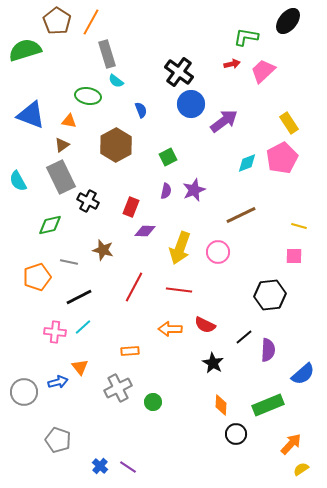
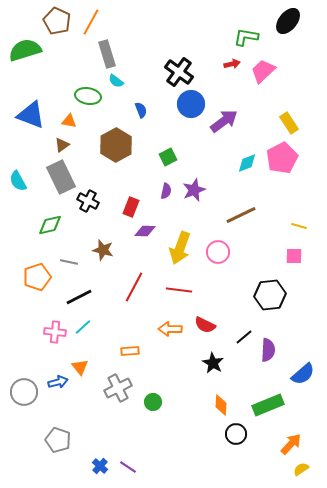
brown pentagon at (57, 21): rotated 8 degrees counterclockwise
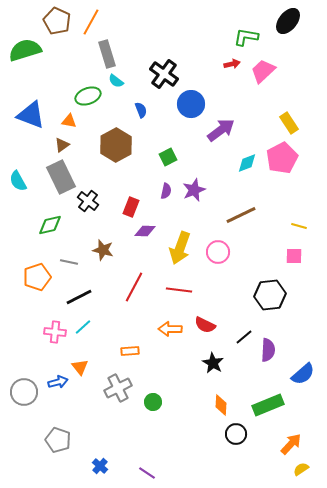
black cross at (179, 72): moved 15 px left, 2 px down
green ellipse at (88, 96): rotated 30 degrees counterclockwise
purple arrow at (224, 121): moved 3 px left, 9 px down
black cross at (88, 201): rotated 10 degrees clockwise
purple line at (128, 467): moved 19 px right, 6 px down
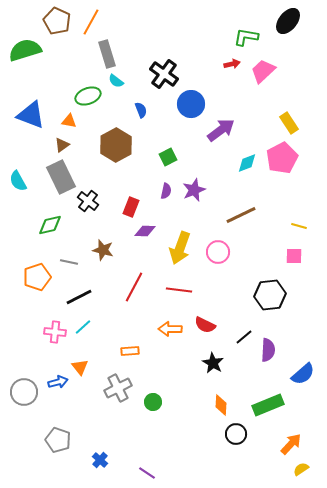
blue cross at (100, 466): moved 6 px up
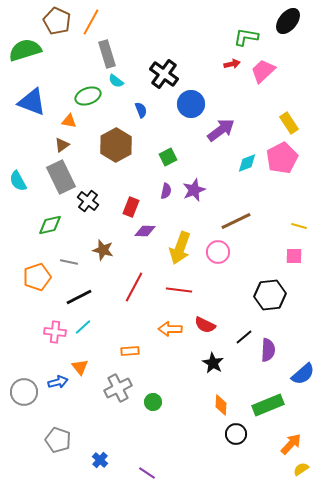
blue triangle at (31, 115): moved 1 px right, 13 px up
brown line at (241, 215): moved 5 px left, 6 px down
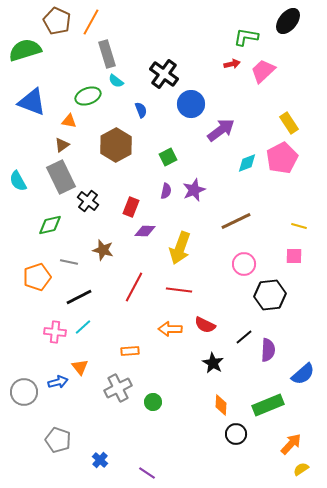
pink circle at (218, 252): moved 26 px right, 12 px down
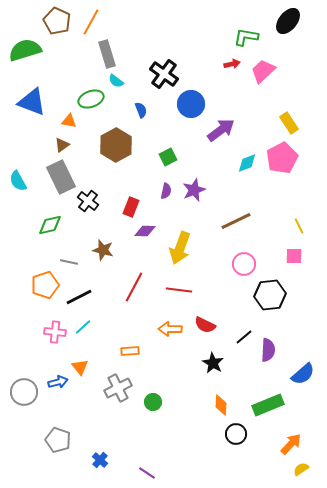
green ellipse at (88, 96): moved 3 px right, 3 px down
yellow line at (299, 226): rotated 49 degrees clockwise
orange pentagon at (37, 277): moved 8 px right, 8 px down
